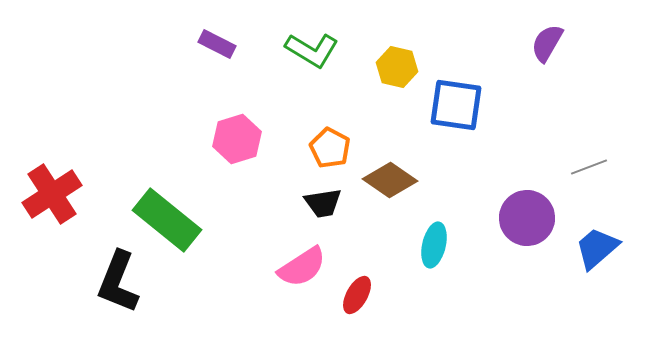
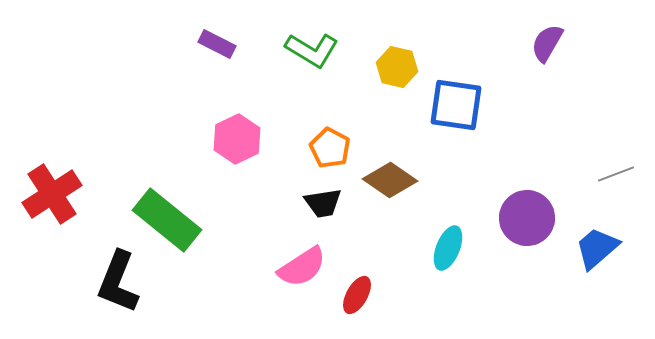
pink hexagon: rotated 9 degrees counterclockwise
gray line: moved 27 px right, 7 px down
cyan ellipse: moved 14 px right, 3 px down; rotated 9 degrees clockwise
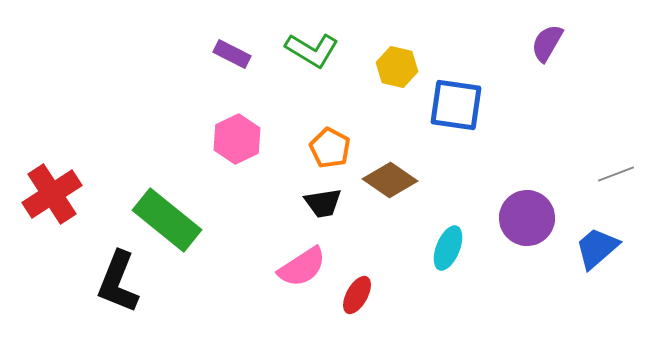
purple rectangle: moved 15 px right, 10 px down
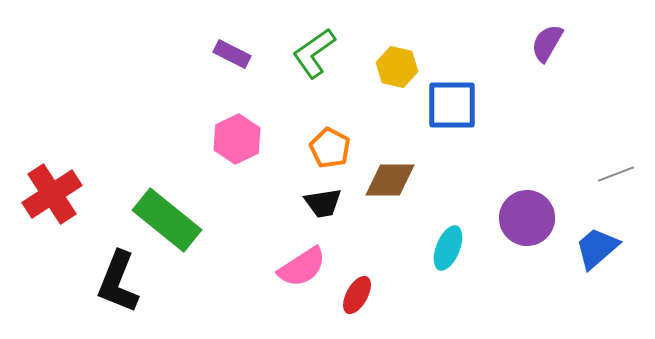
green L-shape: moved 2 px right, 3 px down; rotated 114 degrees clockwise
blue square: moved 4 px left; rotated 8 degrees counterclockwise
brown diamond: rotated 34 degrees counterclockwise
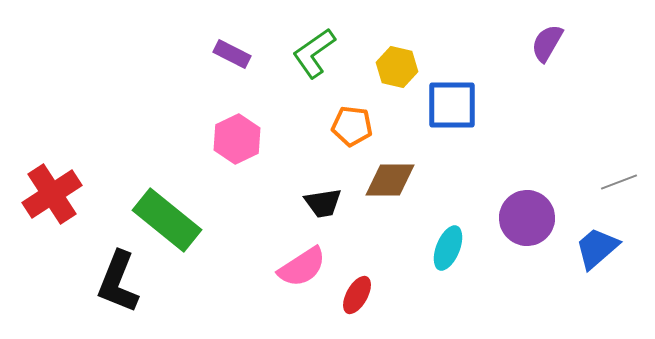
orange pentagon: moved 22 px right, 22 px up; rotated 21 degrees counterclockwise
gray line: moved 3 px right, 8 px down
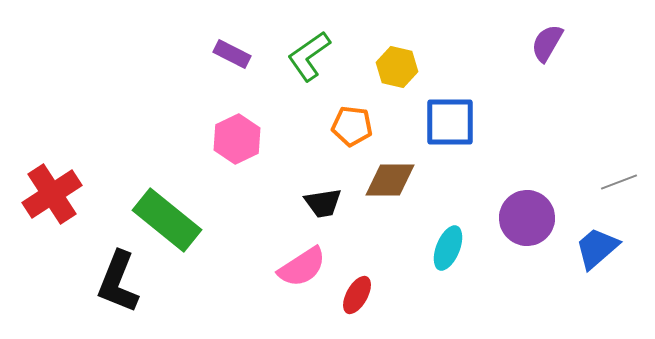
green L-shape: moved 5 px left, 3 px down
blue square: moved 2 px left, 17 px down
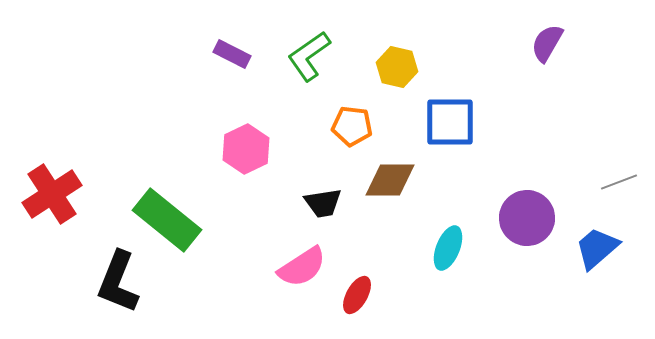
pink hexagon: moved 9 px right, 10 px down
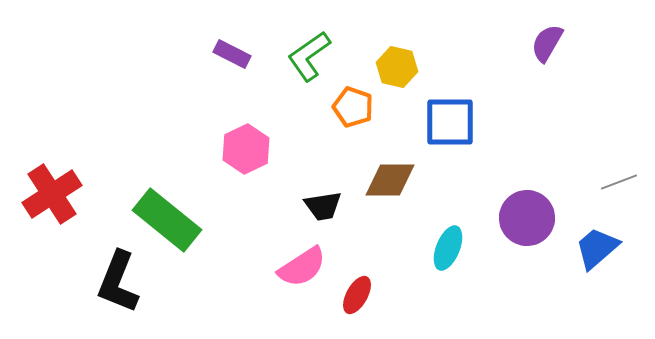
orange pentagon: moved 1 px right, 19 px up; rotated 12 degrees clockwise
black trapezoid: moved 3 px down
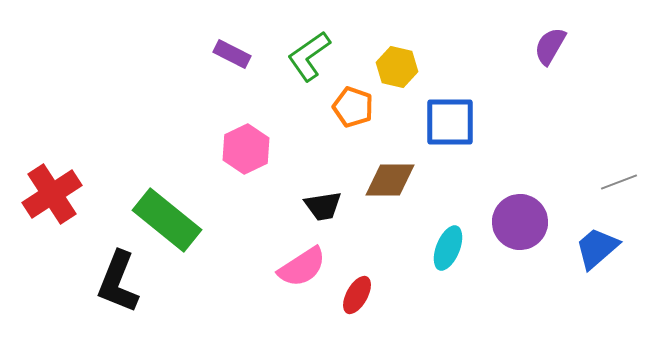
purple semicircle: moved 3 px right, 3 px down
purple circle: moved 7 px left, 4 px down
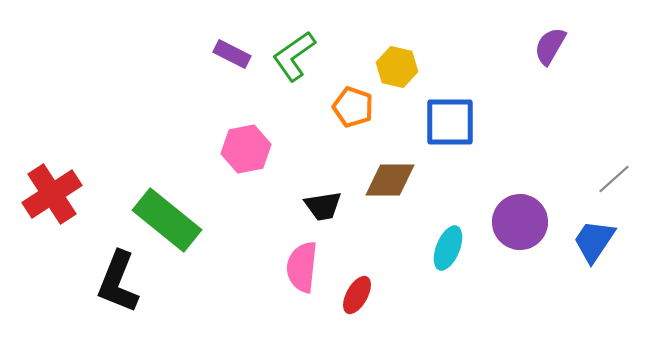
green L-shape: moved 15 px left
pink hexagon: rotated 15 degrees clockwise
gray line: moved 5 px left, 3 px up; rotated 21 degrees counterclockwise
blue trapezoid: moved 3 px left, 7 px up; rotated 15 degrees counterclockwise
pink semicircle: rotated 129 degrees clockwise
